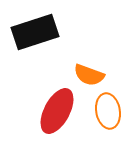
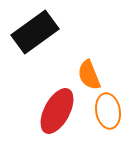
black rectangle: rotated 18 degrees counterclockwise
orange semicircle: rotated 48 degrees clockwise
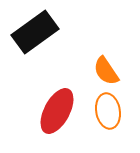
orange semicircle: moved 17 px right, 4 px up; rotated 12 degrees counterclockwise
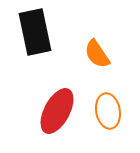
black rectangle: rotated 66 degrees counterclockwise
orange semicircle: moved 9 px left, 17 px up
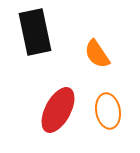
red ellipse: moved 1 px right, 1 px up
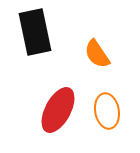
orange ellipse: moved 1 px left
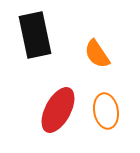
black rectangle: moved 3 px down
orange ellipse: moved 1 px left
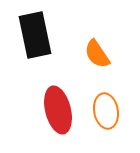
red ellipse: rotated 42 degrees counterclockwise
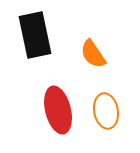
orange semicircle: moved 4 px left
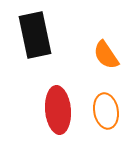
orange semicircle: moved 13 px right, 1 px down
red ellipse: rotated 9 degrees clockwise
